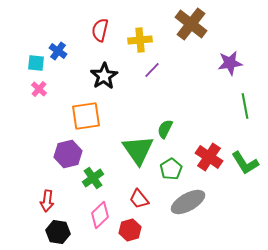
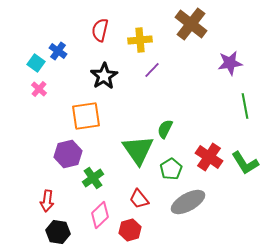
cyan square: rotated 30 degrees clockwise
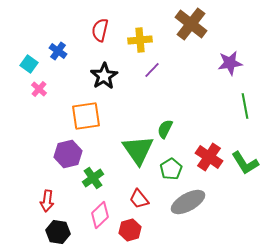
cyan square: moved 7 px left, 1 px down
